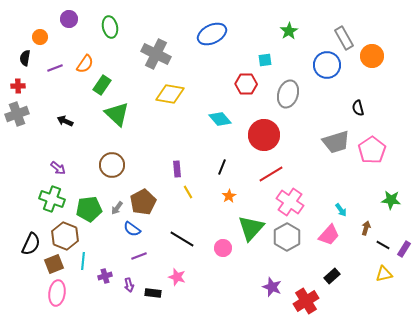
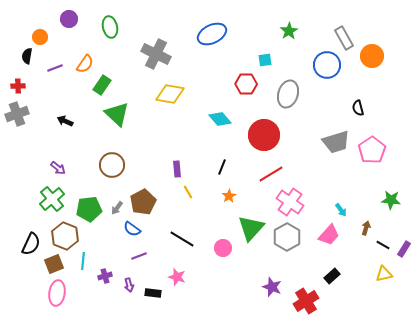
black semicircle at (25, 58): moved 2 px right, 2 px up
green cross at (52, 199): rotated 30 degrees clockwise
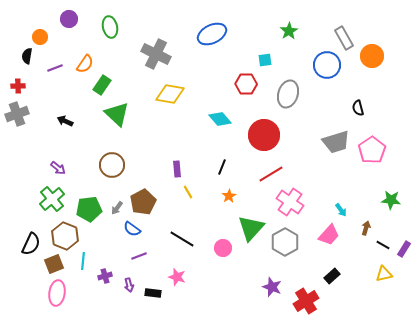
gray hexagon at (287, 237): moved 2 px left, 5 px down
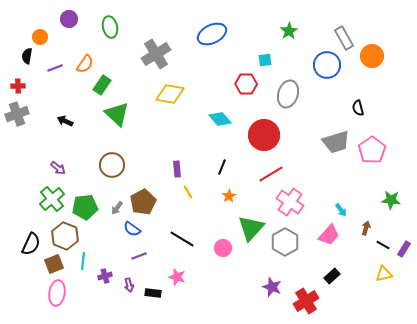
gray cross at (156, 54): rotated 32 degrees clockwise
green pentagon at (89, 209): moved 4 px left, 2 px up
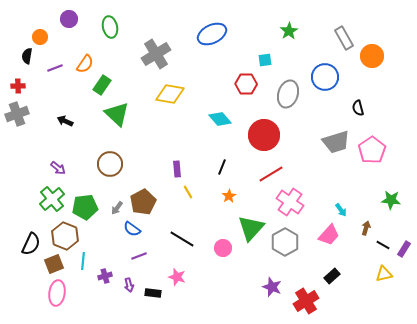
blue circle at (327, 65): moved 2 px left, 12 px down
brown circle at (112, 165): moved 2 px left, 1 px up
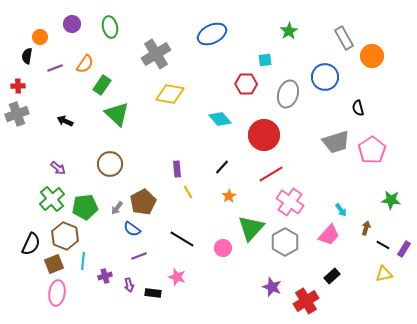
purple circle at (69, 19): moved 3 px right, 5 px down
black line at (222, 167): rotated 21 degrees clockwise
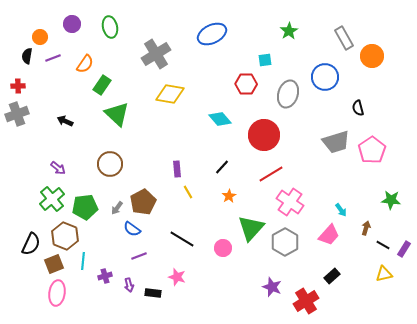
purple line at (55, 68): moved 2 px left, 10 px up
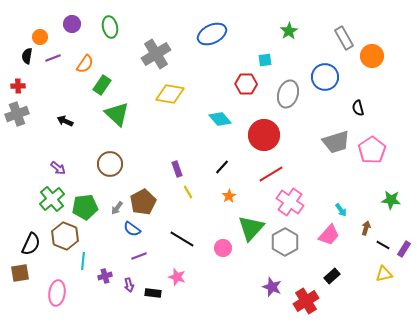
purple rectangle at (177, 169): rotated 14 degrees counterclockwise
brown square at (54, 264): moved 34 px left, 9 px down; rotated 12 degrees clockwise
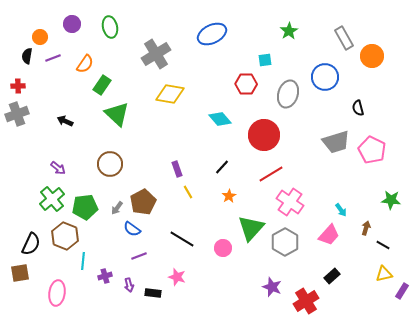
pink pentagon at (372, 150): rotated 12 degrees counterclockwise
purple rectangle at (404, 249): moved 2 px left, 42 px down
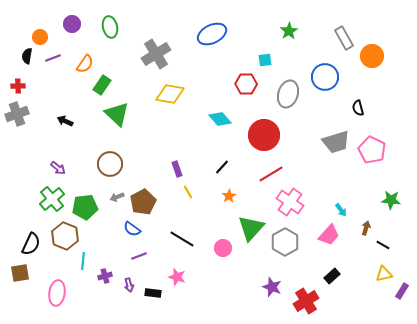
gray arrow at (117, 208): moved 11 px up; rotated 32 degrees clockwise
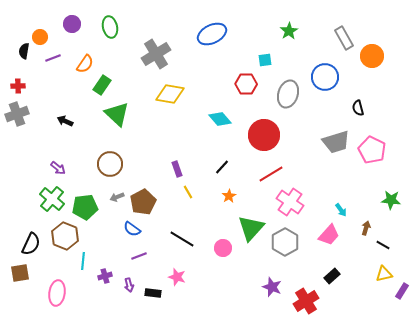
black semicircle at (27, 56): moved 3 px left, 5 px up
green cross at (52, 199): rotated 10 degrees counterclockwise
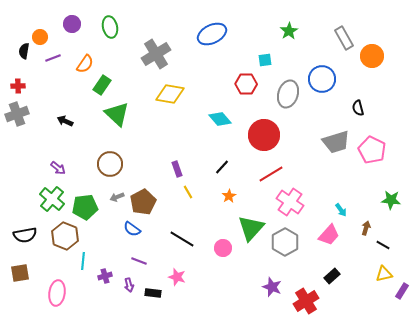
blue circle at (325, 77): moved 3 px left, 2 px down
black semicircle at (31, 244): moved 6 px left, 9 px up; rotated 55 degrees clockwise
purple line at (139, 256): moved 5 px down; rotated 42 degrees clockwise
